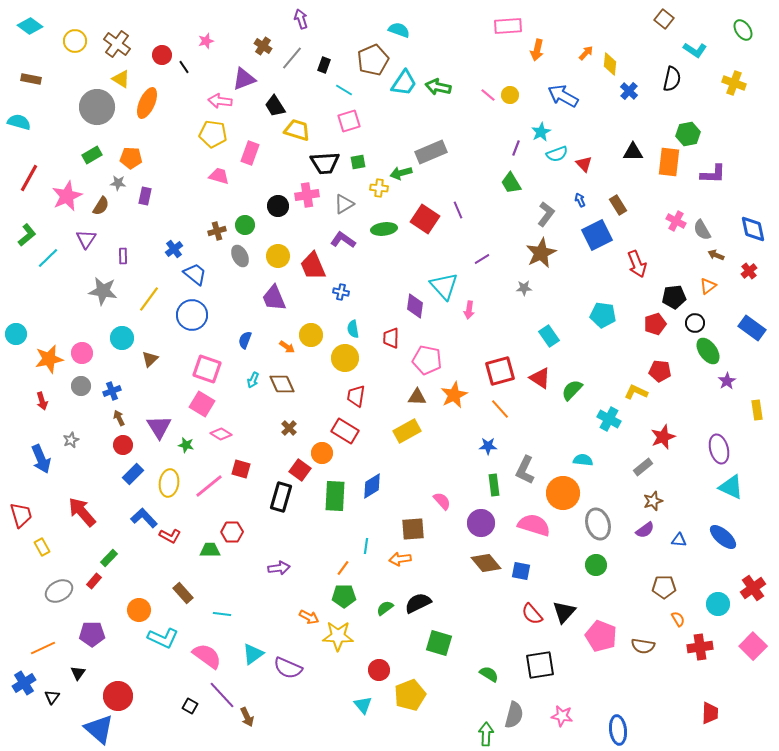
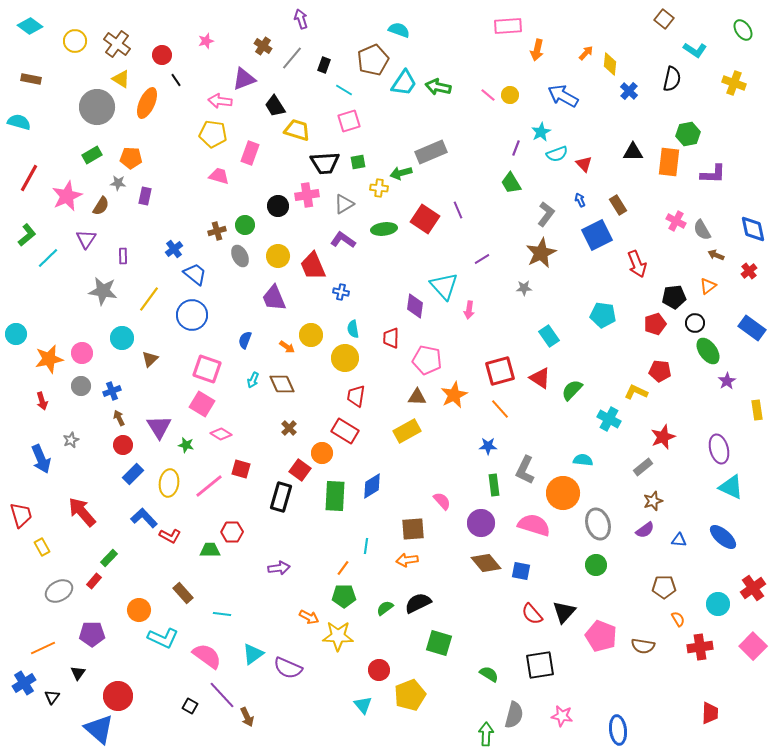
black line at (184, 67): moved 8 px left, 13 px down
orange arrow at (400, 559): moved 7 px right, 1 px down
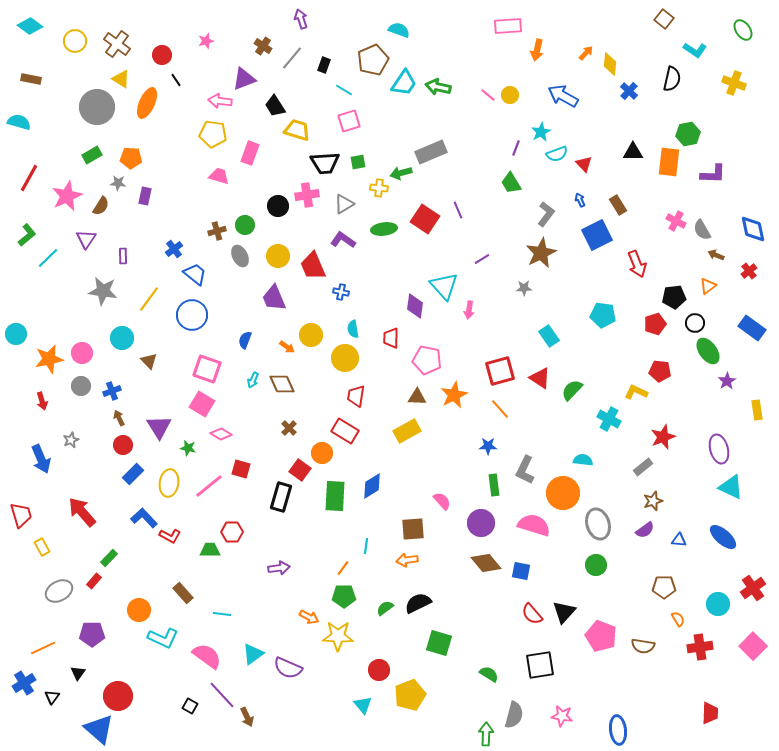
brown triangle at (150, 359): moved 1 px left, 2 px down; rotated 30 degrees counterclockwise
green star at (186, 445): moved 2 px right, 3 px down
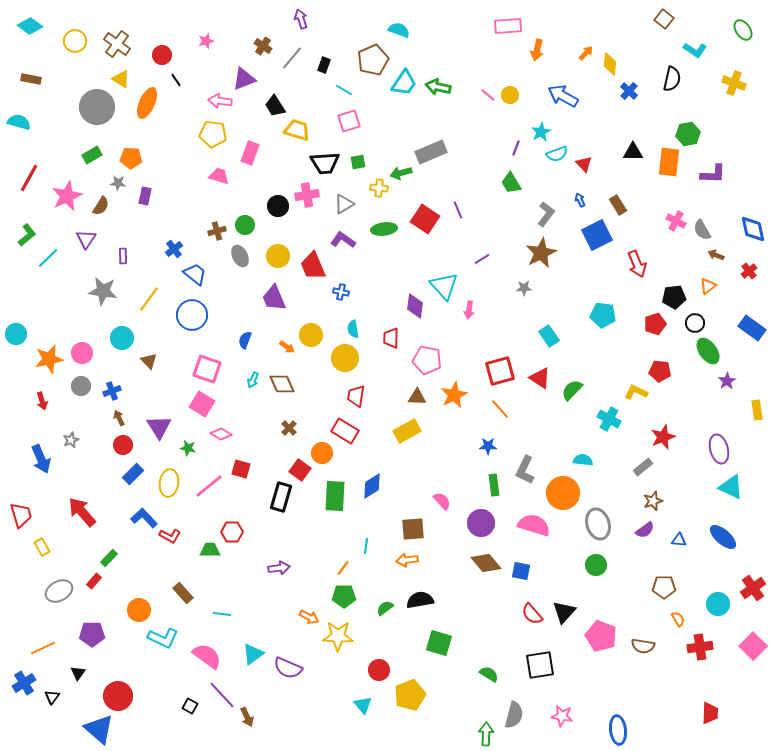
black semicircle at (418, 603): moved 2 px right, 3 px up; rotated 16 degrees clockwise
